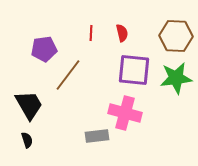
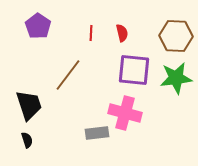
purple pentagon: moved 6 px left, 23 px up; rotated 30 degrees counterclockwise
black trapezoid: rotated 12 degrees clockwise
gray rectangle: moved 3 px up
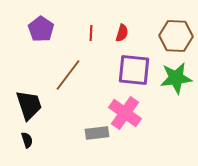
purple pentagon: moved 3 px right, 3 px down
red semicircle: rotated 30 degrees clockwise
pink cross: rotated 20 degrees clockwise
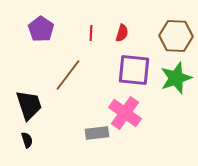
green star: rotated 12 degrees counterclockwise
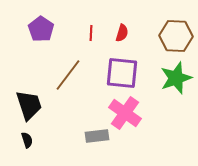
purple square: moved 12 px left, 3 px down
gray rectangle: moved 3 px down
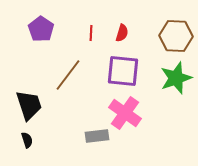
purple square: moved 1 px right, 2 px up
